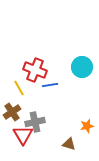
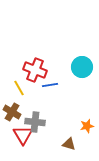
brown cross: rotated 24 degrees counterclockwise
gray cross: rotated 18 degrees clockwise
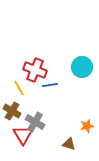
brown cross: moved 1 px up
gray cross: rotated 24 degrees clockwise
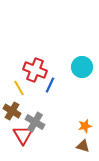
blue line: rotated 56 degrees counterclockwise
orange star: moved 2 px left
brown triangle: moved 14 px right, 2 px down
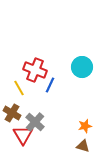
brown cross: moved 2 px down
gray cross: rotated 12 degrees clockwise
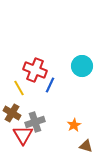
cyan circle: moved 1 px up
gray cross: rotated 30 degrees clockwise
orange star: moved 11 px left, 1 px up; rotated 16 degrees counterclockwise
brown triangle: moved 3 px right
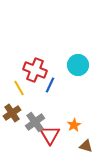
cyan circle: moved 4 px left, 1 px up
brown cross: rotated 24 degrees clockwise
gray cross: rotated 18 degrees counterclockwise
red triangle: moved 27 px right
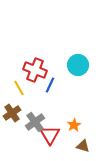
brown triangle: moved 3 px left
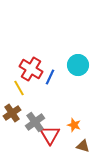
red cross: moved 4 px left, 1 px up; rotated 10 degrees clockwise
blue line: moved 8 px up
orange star: rotated 24 degrees counterclockwise
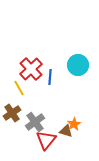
red cross: rotated 15 degrees clockwise
blue line: rotated 21 degrees counterclockwise
orange star: moved 1 px up; rotated 24 degrees clockwise
red triangle: moved 4 px left, 5 px down; rotated 10 degrees clockwise
brown triangle: moved 17 px left, 15 px up
